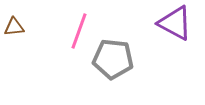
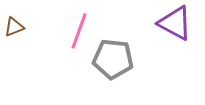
brown triangle: rotated 15 degrees counterclockwise
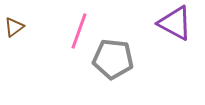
brown triangle: rotated 15 degrees counterclockwise
